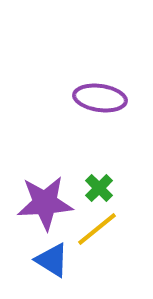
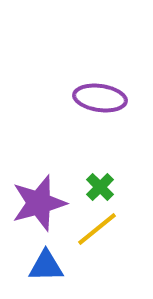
green cross: moved 1 px right, 1 px up
purple star: moved 6 px left; rotated 12 degrees counterclockwise
blue triangle: moved 6 px left, 6 px down; rotated 33 degrees counterclockwise
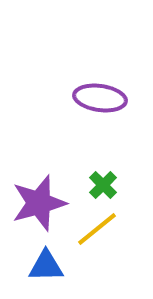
green cross: moved 3 px right, 2 px up
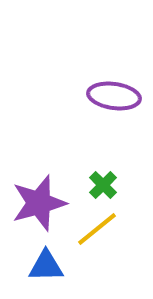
purple ellipse: moved 14 px right, 2 px up
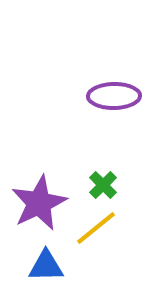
purple ellipse: rotated 9 degrees counterclockwise
purple star: rotated 10 degrees counterclockwise
yellow line: moved 1 px left, 1 px up
